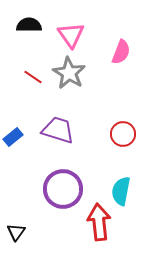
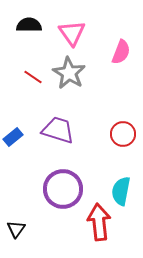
pink triangle: moved 1 px right, 2 px up
black triangle: moved 3 px up
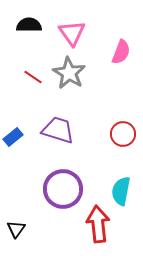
red arrow: moved 1 px left, 2 px down
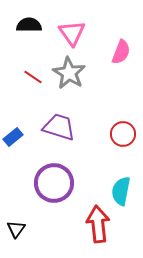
purple trapezoid: moved 1 px right, 3 px up
purple circle: moved 9 px left, 6 px up
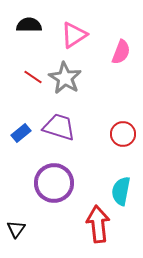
pink triangle: moved 2 px right, 2 px down; rotated 32 degrees clockwise
gray star: moved 4 px left, 5 px down
blue rectangle: moved 8 px right, 4 px up
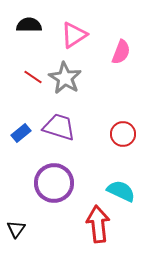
cyan semicircle: rotated 104 degrees clockwise
